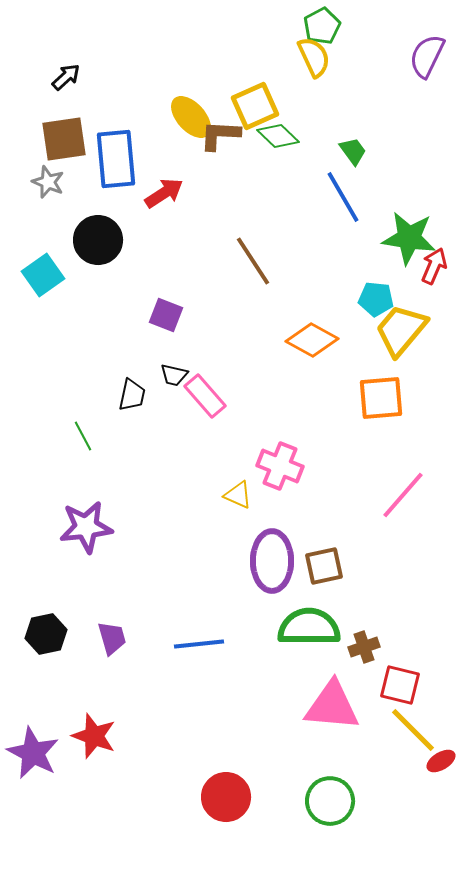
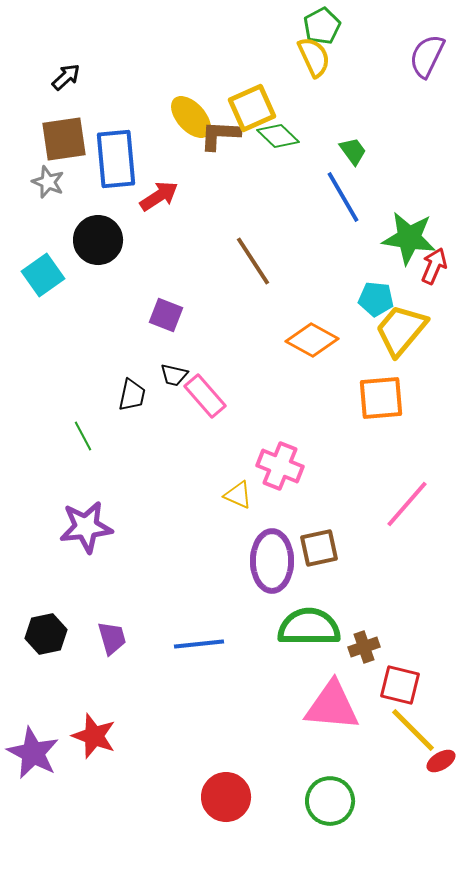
yellow square at (255, 106): moved 3 px left, 2 px down
red arrow at (164, 193): moved 5 px left, 3 px down
pink line at (403, 495): moved 4 px right, 9 px down
brown square at (324, 566): moved 5 px left, 18 px up
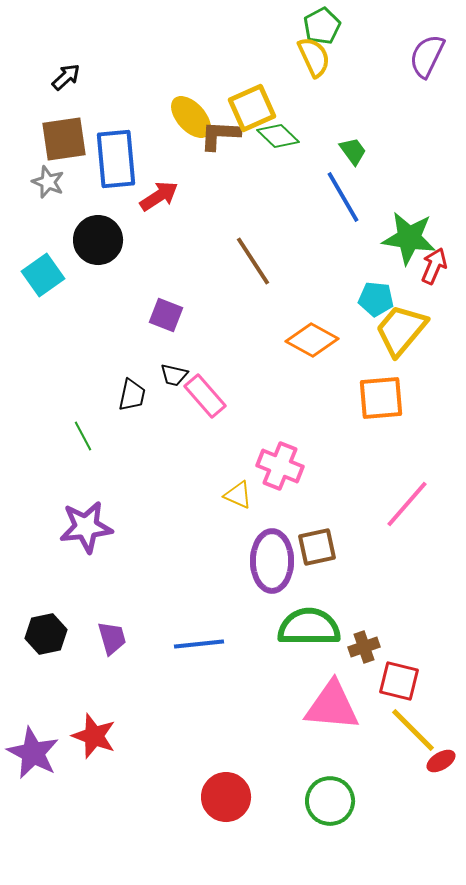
brown square at (319, 548): moved 2 px left, 1 px up
red square at (400, 685): moved 1 px left, 4 px up
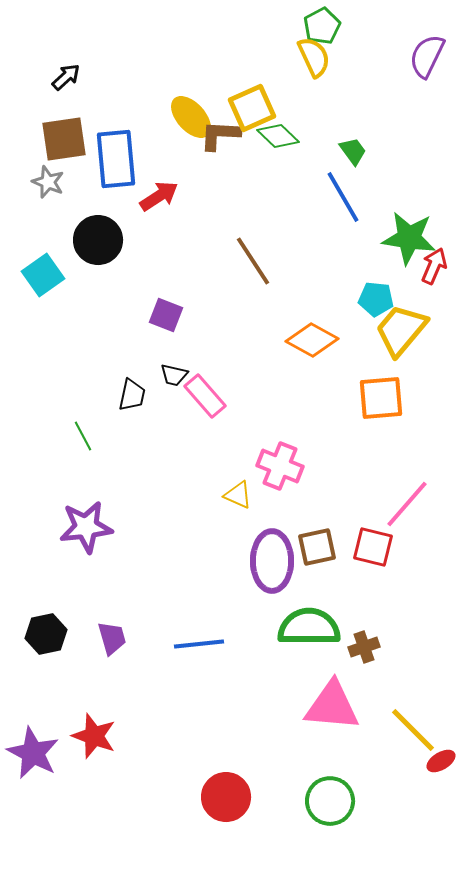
red square at (399, 681): moved 26 px left, 134 px up
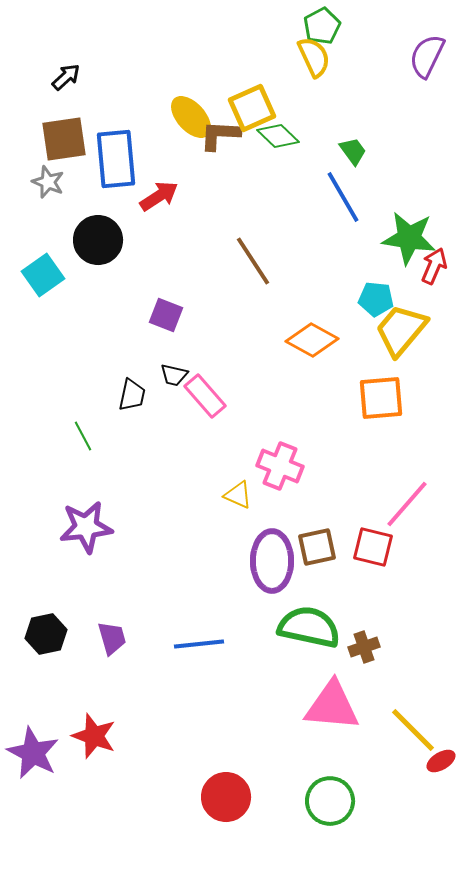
green semicircle at (309, 627): rotated 12 degrees clockwise
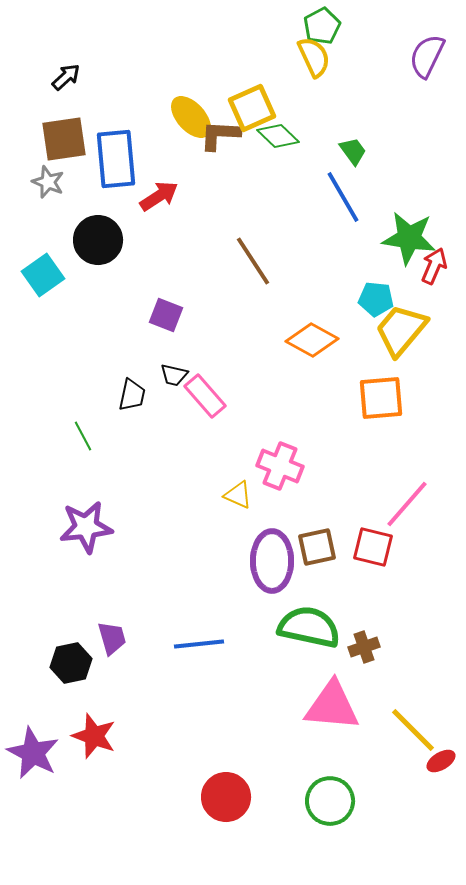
black hexagon at (46, 634): moved 25 px right, 29 px down
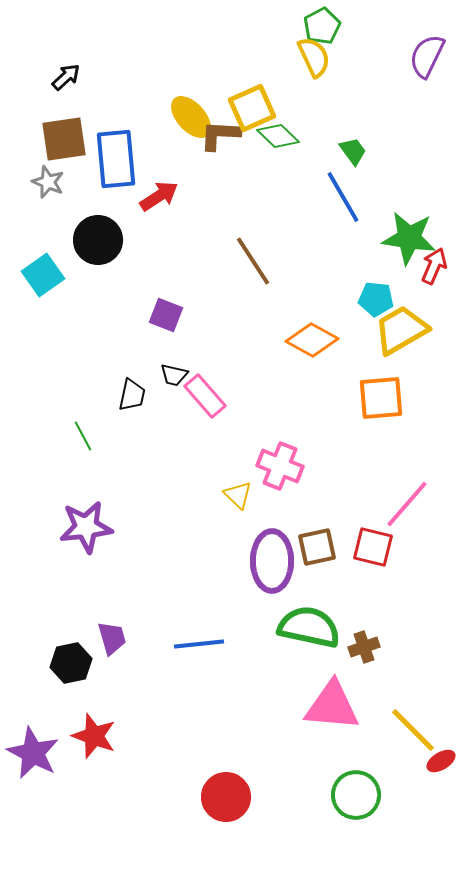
yellow trapezoid at (401, 330): rotated 20 degrees clockwise
yellow triangle at (238, 495): rotated 20 degrees clockwise
green circle at (330, 801): moved 26 px right, 6 px up
